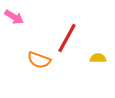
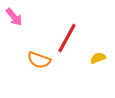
pink arrow: rotated 18 degrees clockwise
yellow semicircle: rotated 21 degrees counterclockwise
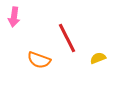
pink arrow: rotated 48 degrees clockwise
red line: rotated 56 degrees counterclockwise
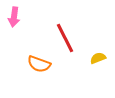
red line: moved 2 px left
orange semicircle: moved 4 px down
